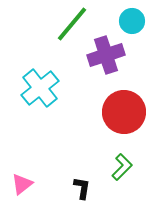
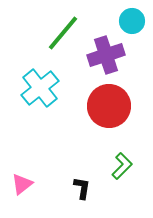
green line: moved 9 px left, 9 px down
red circle: moved 15 px left, 6 px up
green L-shape: moved 1 px up
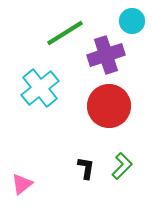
green line: moved 2 px right; rotated 18 degrees clockwise
black L-shape: moved 4 px right, 20 px up
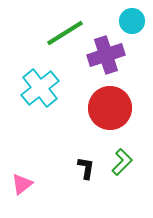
red circle: moved 1 px right, 2 px down
green L-shape: moved 4 px up
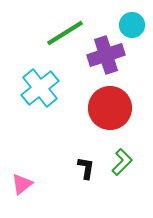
cyan circle: moved 4 px down
